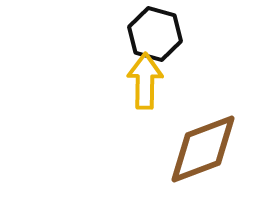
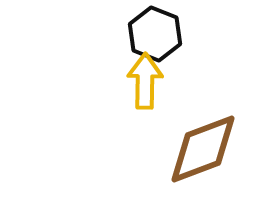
black hexagon: rotated 6 degrees clockwise
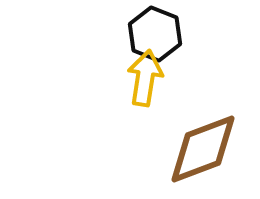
yellow arrow: moved 3 px up; rotated 8 degrees clockwise
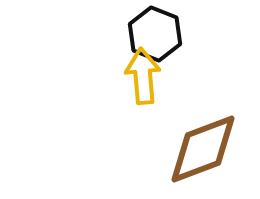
yellow arrow: moved 2 px left, 2 px up; rotated 14 degrees counterclockwise
